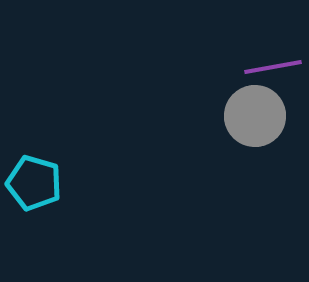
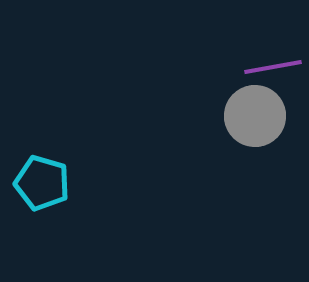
cyan pentagon: moved 8 px right
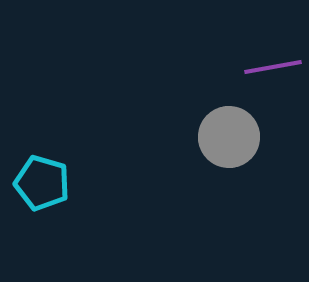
gray circle: moved 26 px left, 21 px down
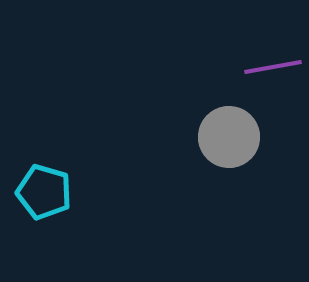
cyan pentagon: moved 2 px right, 9 px down
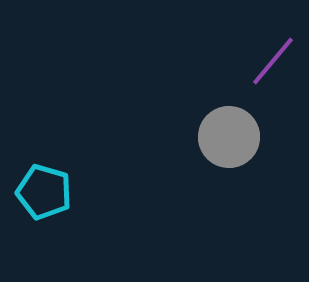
purple line: moved 6 px up; rotated 40 degrees counterclockwise
